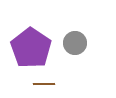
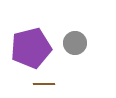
purple pentagon: rotated 24 degrees clockwise
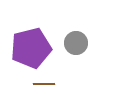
gray circle: moved 1 px right
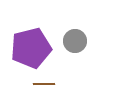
gray circle: moved 1 px left, 2 px up
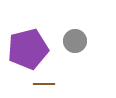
purple pentagon: moved 3 px left, 1 px down
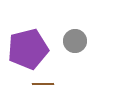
brown line: moved 1 px left
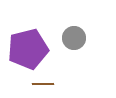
gray circle: moved 1 px left, 3 px up
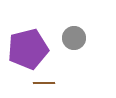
brown line: moved 1 px right, 1 px up
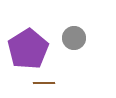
purple pentagon: rotated 18 degrees counterclockwise
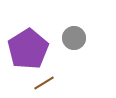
brown line: rotated 30 degrees counterclockwise
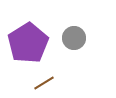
purple pentagon: moved 6 px up
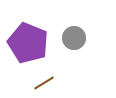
purple pentagon: rotated 18 degrees counterclockwise
